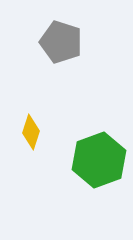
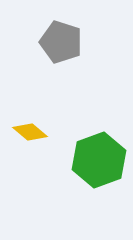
yellow diamond: moved 1 px left; rotated 68 degrees counterclockwise
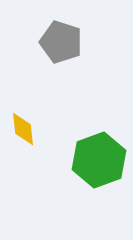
yellow diamond: moved 7 px left, 3 px up; rotated 44 degrees clockwise
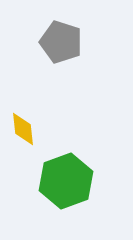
green hexagon: moved 33 px left, 21 px down
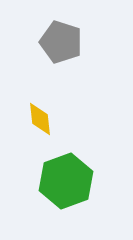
yellow diamond: moved 17 px right, 10 px up
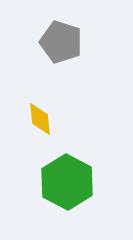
green hexagon: moved 1 px right, 1 px down; rotated 12 degrees counterclockwise
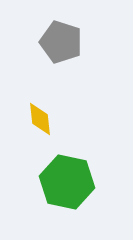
green hexagon: rotated 16 degrees counterclockwise
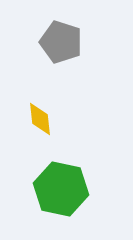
green hexagon: moved 6 px left, 7 px down
